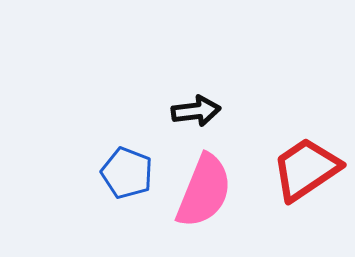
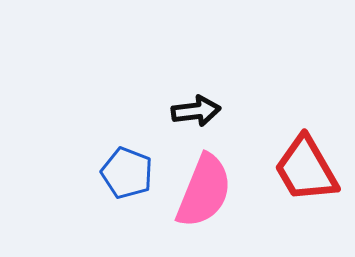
red trapezoid: rotated 86 degrees counterclockwise
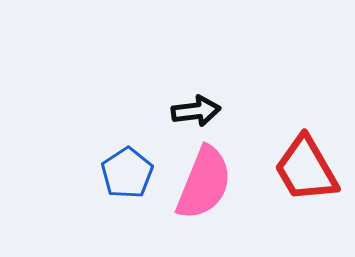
blue pentagon: rotated 18 degrees clockwise
pink semicircle: moved 8 px up
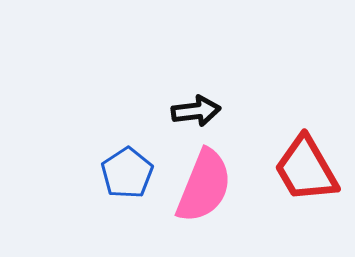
pink semicircle: moved 3 px down
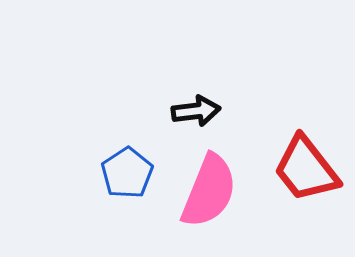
red trapezoid: rotated 8 degrees counterclockwise
pink semicircle: moved 5 px right, 5 px down
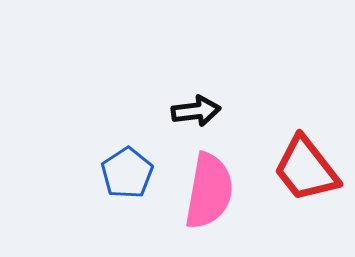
pink semicircle: rotated 12 degrees counterclockwise
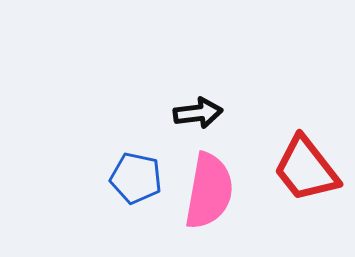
black arrow: moved 2 px right, 2 px down
blue pentagon: moved 9 px right, 5 px down; rotated 27 degrees counterclockwise
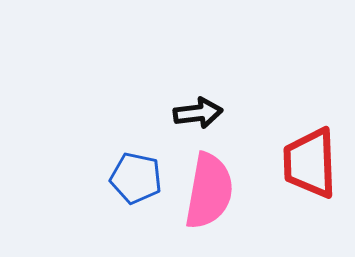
red trapezoid: moved 4 px right, 6 px up; rotated 36 degrees clockwise
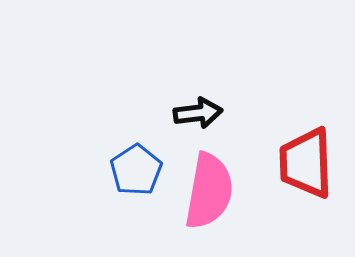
red trapezoid: moved 4 px left
blue pentagon: moved 8 px up; rotated 27 degrees clockwise
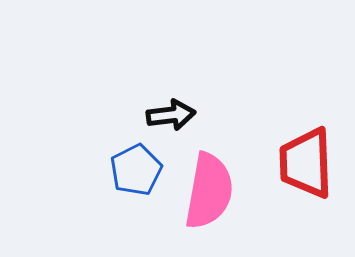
black arrow: moved 27 px left, 2 px down
blue pentagon: rotated 6 degrees clockwise
